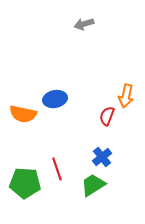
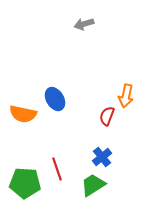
blue ellipse: rotated 70 degrees clockwise
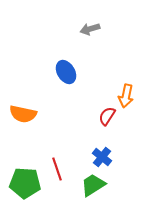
gray arrow: moved 6 px right, 5 px down
blue ellipse: moved 11 px right, 27 px up
red semicircle: rotated 12 degrees clockwise
blue cross: rotated 12 degrees counterclockwise
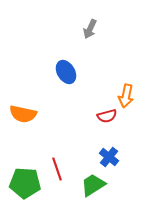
gray arrow: rotated 48 degrees counterclockwise
red semicircle: rotated 138 degrees counterclockwise
blue cross: moved 7 px right
